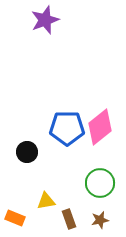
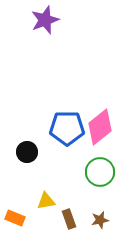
green circle: moved 11 px up
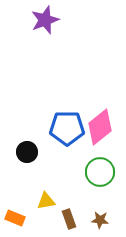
brown star: rotated 18 degrees clockwise
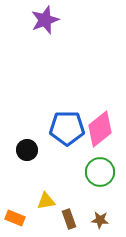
pink diamond: moved 2 px down
black circle: moved 2 px up
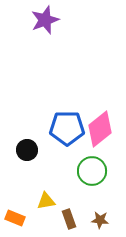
green circle: moved 8 px left, 1 px up
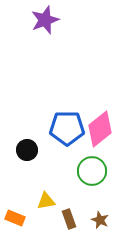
brown star: rotated 18 degrees clockwise
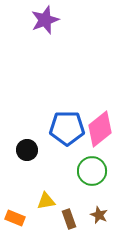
brown star: moved 1 px left, 5 px up
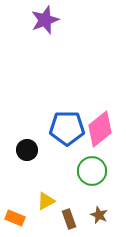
yellow triangle: rotated 18 degrees counterclockwise
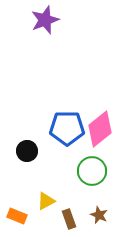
black circle: moved 1 px down
orange rectangle: moved 2 px right, 2 px up
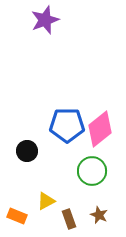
blue pentagon: moved 3 px up
